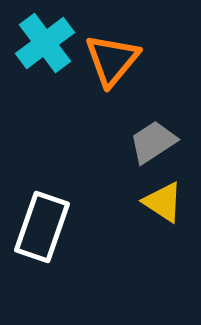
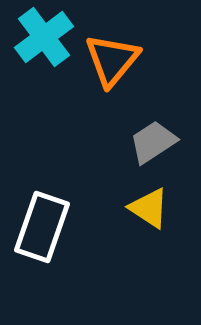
cyan cross: moved 1 px left, 6 px up
yellow triangle: moved 14 px left, 6 px down
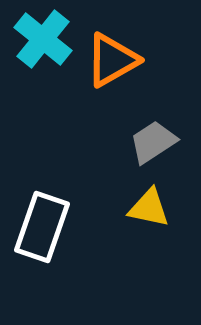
cyan cross: moved 1 px left, 2 px down; rotated 14 degrees counterclockwise
orange triangle: rotated 20 degrees clockwise
yellow triangle: rotated 21 degrees counterclockwise
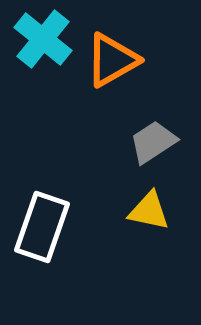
yellow triangle: moved 3 px down
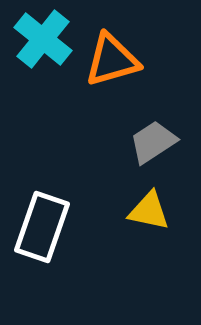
orange triangle: rotated 14 degrees clockwise
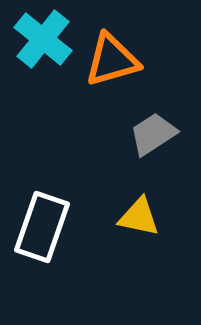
gray trapezoid: moved 8 px up
yellow triangle: moved 10 px left, 6 px down
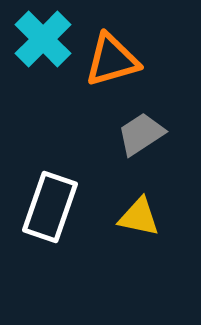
cyan cross: rotated 6 degrees clockwise
gray trapezoid: moved 12 px left
white rectangle: moved 8 px right, 20 px up
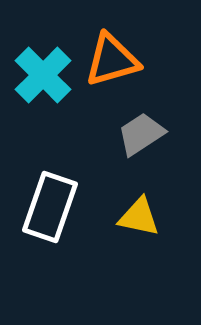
cyan cross: moved 36 px down
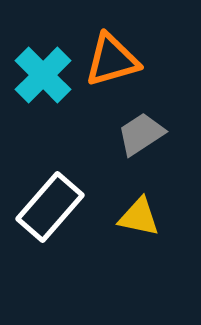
white rectangle: rotated 22 degrees clockwise
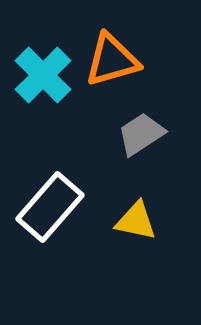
yellow triangle: moved 3 px left, 4 px down
